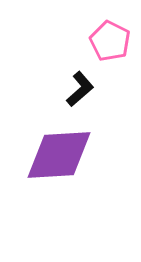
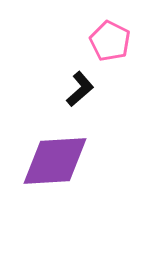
purple diamond: moved 4 px left, 6 px down
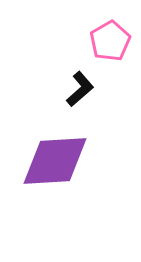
pink pentagon: rotated 15 degrees clockwise
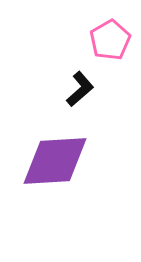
pink pentagon: moved 1 px up
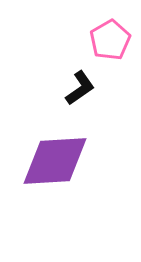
black L-shape: moved 1 px up; rotated 6 degrees clockwise
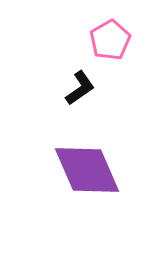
purple diamond: moved 32 px right, 9 px down; rotated 70 degrees clockwise
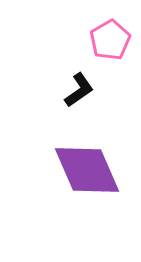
black L-shape: moved 1 px left, 2 px down
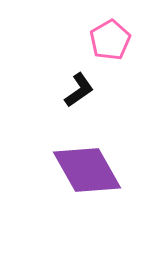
purple diamond: rotated 6 degrees counterclockwise
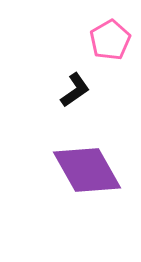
black L-shape: moved 4 px left
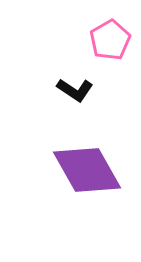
black L-shape: rotated 69 degrees clockwise
